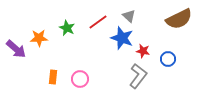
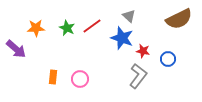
red line: moved 6 px left, 4 px down
orange star: moved 3 px left, 10 px up
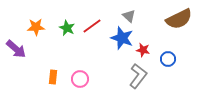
orange star: moved 1 px up
red star: moved 1 px up
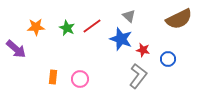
blue star: moved 1 px left, 1 px down
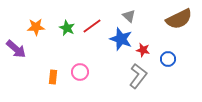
pink circle: moved 7 px up
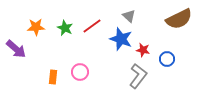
green star: moved 2 px left
blue circle: moved 1 px left
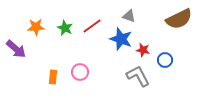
gray triangle: rotated 24 degrees counterclockwise
blue circle: moved 2 px left, 1 px down
gray L-shape: rotated 65 degrees counterclockwise
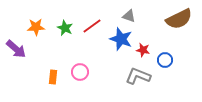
gray L-shape: rotated 40 degrees counterclockwise
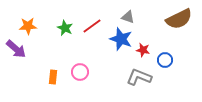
gray triangle: moved 1 px left, 1 px down
orange star: moved 8 px left, 1 px up
gray L-shape: moved 1 px right, 1 px down
